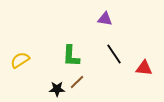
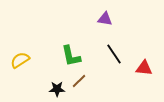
green L-shape: rotated 15 degrees counterclockwise
brown line: moved 2 px right, 1 px up
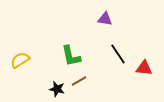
black line: moved 4 px right
brown line: rotated 14 degrees clockwise
black star: rotated 14 degrees clockwise
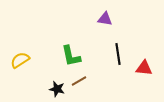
black line: rotated 25 degrees clockwise
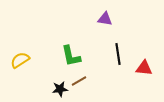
black star: moved 3 px right; rotated 21 degrees counterclockwise
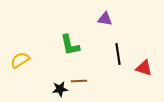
green L-shape: moved 1 px left, 11 px up
red triangle: rotated 12 degrees clockwise
brown line: rotated 28 degrees clockwise
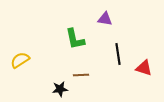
green L-shape: moved 5 px right, 6 px up
brown line: moved 2 px right, 6 px up
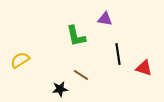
green L-shape: moved 1 px right, 3 px up
brown line: rotated 35 degrees clockwise
